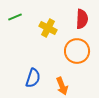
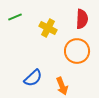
blue semicircle: rotated 30 degrees clockwise
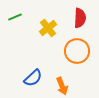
red semicircle: moved 2 px left, 1 px up
yellow cross: rotated 24 degrees clockwise
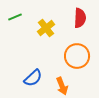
yellow cross: moved 2 px left
orange circle: moved 5 px down
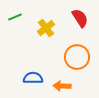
red semicircle: rotated 36 degrees counterclockwise
orange circle: moved 1 px down
blue semicircle: rotated 138 degrees counterclockwise
orange arrow: rotated 114 degrees clockwise
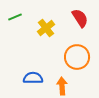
orange arrow: rotated 84 degrees clockwise
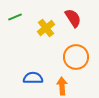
red semicircle: moved 7 px left
orange circle: moved 1 px left
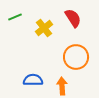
yellow cross: moved 2 px left
blue semicircle: moved 2 px down
